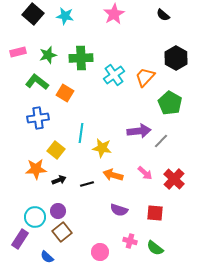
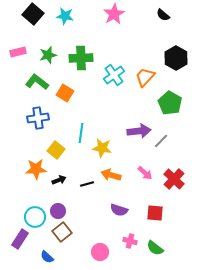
orange arrow: moved 2 px left
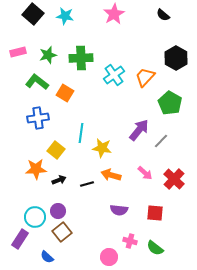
purple arrow: moved 1 px up; rotated 45 degrees counterclockwise
purple semicircle: rotated 12 degrees counterclockwise
pink circle: moved 9 px right, 5 px down
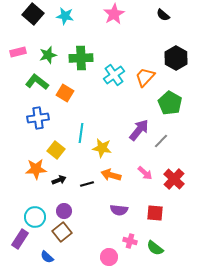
purple circle: moved 6 px right
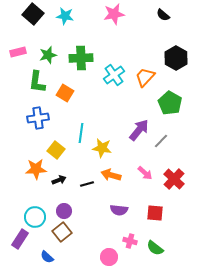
pink star: rotated 20 degrees clockwise
green L-shape: rotated 120 degrees counterclockwise
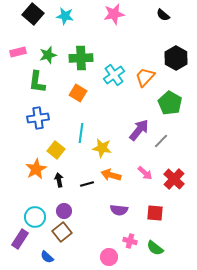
orange square: moved 13 px right
orange star: rotated 25 degrees counterclockwise
black arrow: rotated 80 degrees counterclockwise
